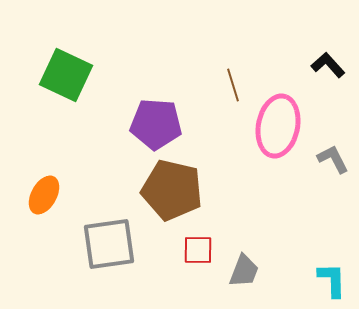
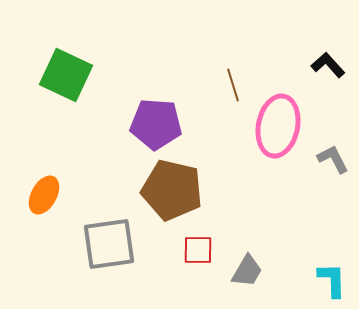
gray trapezoid: moved 3 px right; rotated 9 degrees clockwise
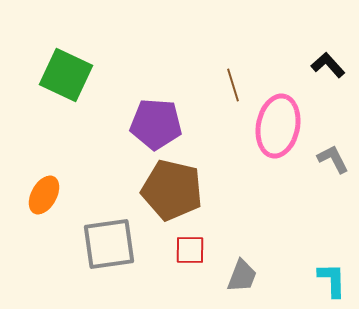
red square: moved 8 px left
gray trapezoid: moved 5 px left, 5 px down; rotated 9 degrees counterclockwise
